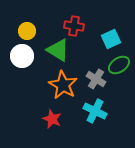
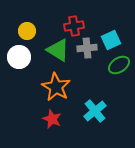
red cross: rotated 18 degrees counterclockwise
cyan square: moved 1 px down
white circle: moved 3 px left, 1 px down
gray cross: moved 9 px left, 31 px up; rotated 36 degrees counterclockwise
orange star: moved 7 px left, 2 px down
cyan cross: rotated 25 degrees clockwise
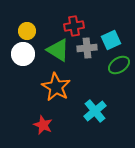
white circle: moved 4 px right, 3 px up
red star: moved 9 px left, 6 px down
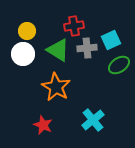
cyan cross: moved 2 px left, 9 px down
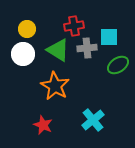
yellow circle: moved 2 px up
cyan square: moved 2 px left, 3 px up; rotated 24 degrees clockwise
green ellipse: moved 1 px left
orange star: moved 1 px left, 1 px up
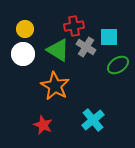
yellow circle: moved 2 px left
gray cross: moved 1 px left, 1 px up; rotated 36 degrees clockwise
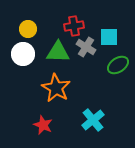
yellow circle: moved 3 px right
green triangle: moved 2 px down; rotated 30 degrees counterclockwise
orange star: moved 1 px right, 2 px down
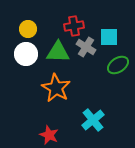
white circle: moved 3 px right
red star: moved 6 px right, 10 px down
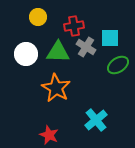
yellow circle: moved 10 px right, 12 px up
cyan square: moved 1 px right, 1 px down
cyan cross: moved 3 px right
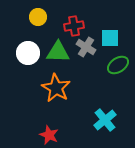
white circle: moved 2 px right, 1 px up
cyan cross: moved 9 px right
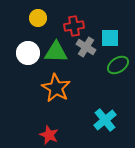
yellow circle: moved 1 px down
green triangle: moved 2 px left
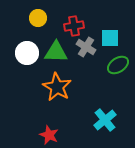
white circle: moved 1 px left
orange star: moved 1 px right, 1 px up
